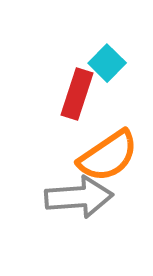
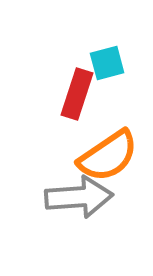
cyan square: rotated 30 degrees clockwise
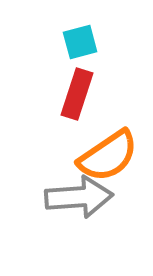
cyan square: moved 27 px left, 21 px up
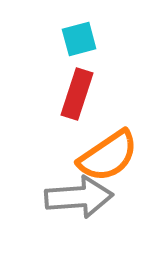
cyan square: moved 1 px left, 3 px up
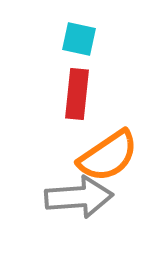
cyan square: rotated 27 degrees clockwise
red rectangle: rotated 12 degrees counterclockwise
